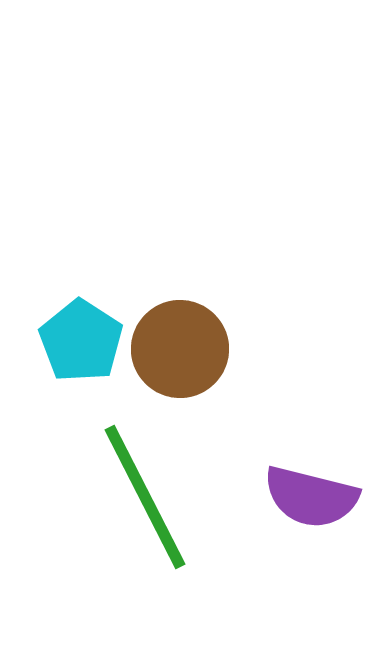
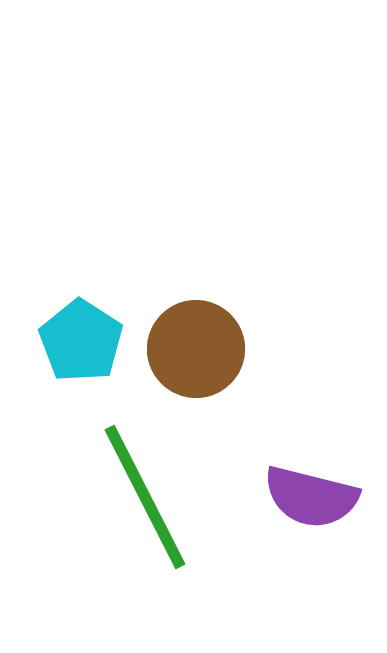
brown circle: moved 16 px right
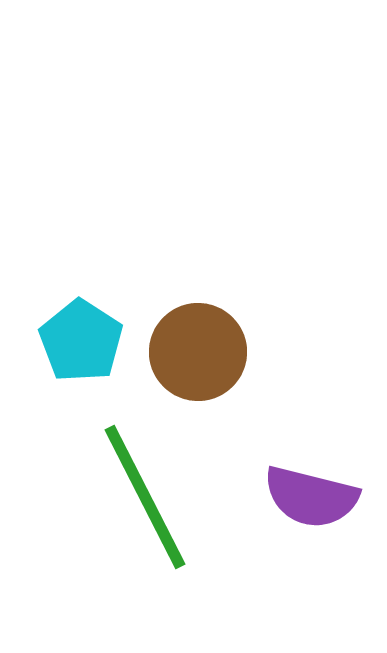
brown circle: moved 2 px right, 3 px down
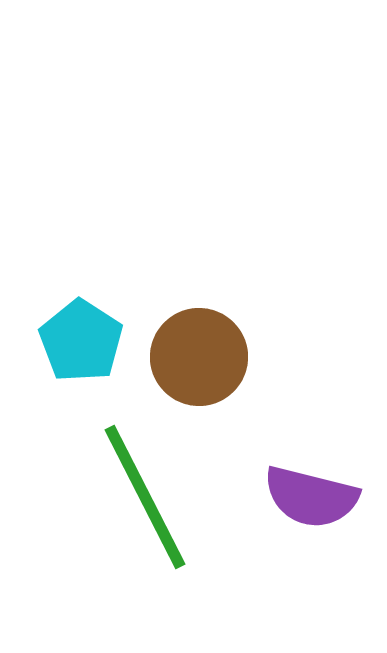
brown circle: moved 1 px right, 5 px down
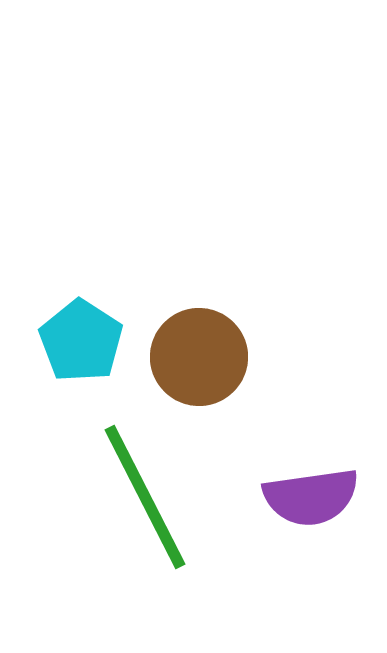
purple semicircle: rotated 22 degrees counterclockwise
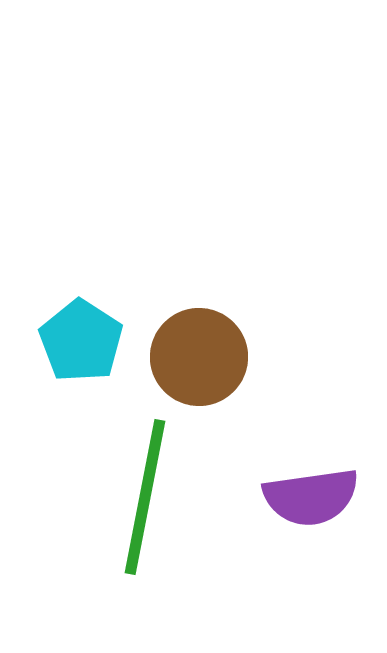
green line: rotated 38 degrees clockwise
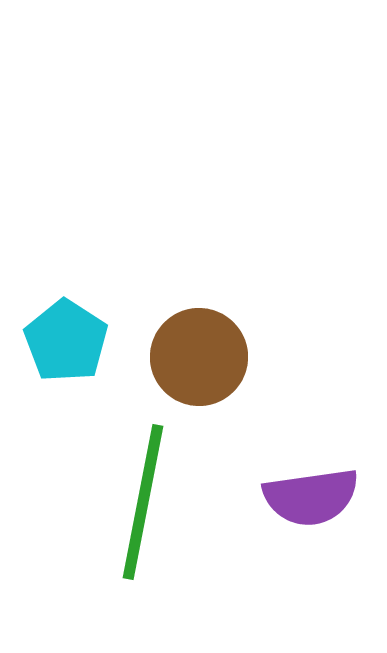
cyan pentagon: moved 15 px left
green line: moved 2 px left, 5 px down
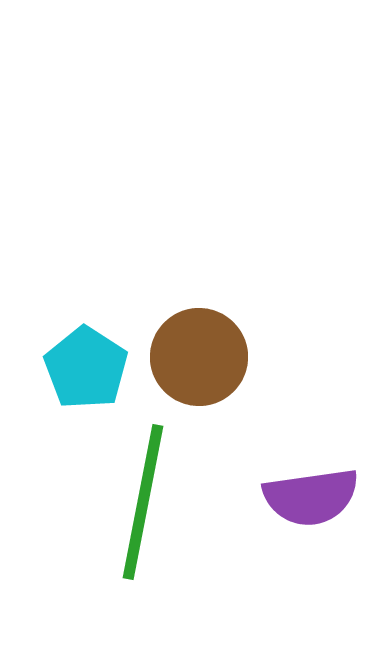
cyan pentagon: moved 20 px right, 27 px down
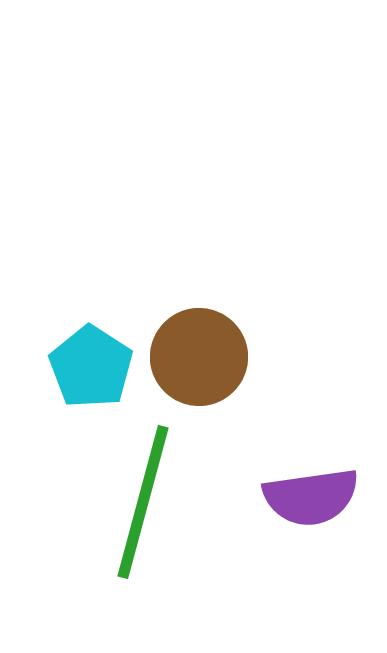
cyan pentagon: moved 5 px right, 1 px up
green line: rotated 4 degrees clockwise
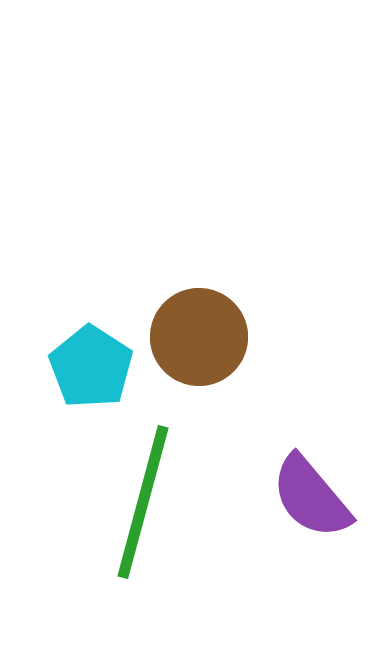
brown circle: moved 20 px up
purple semicircle: rotated 58 degrees clockwise
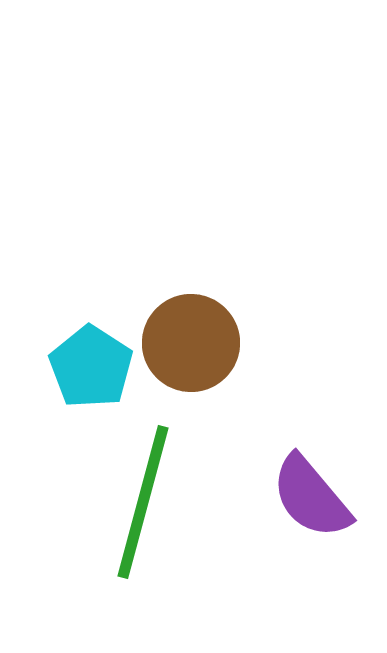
brown circle: moved 8 px left, 6 px down
